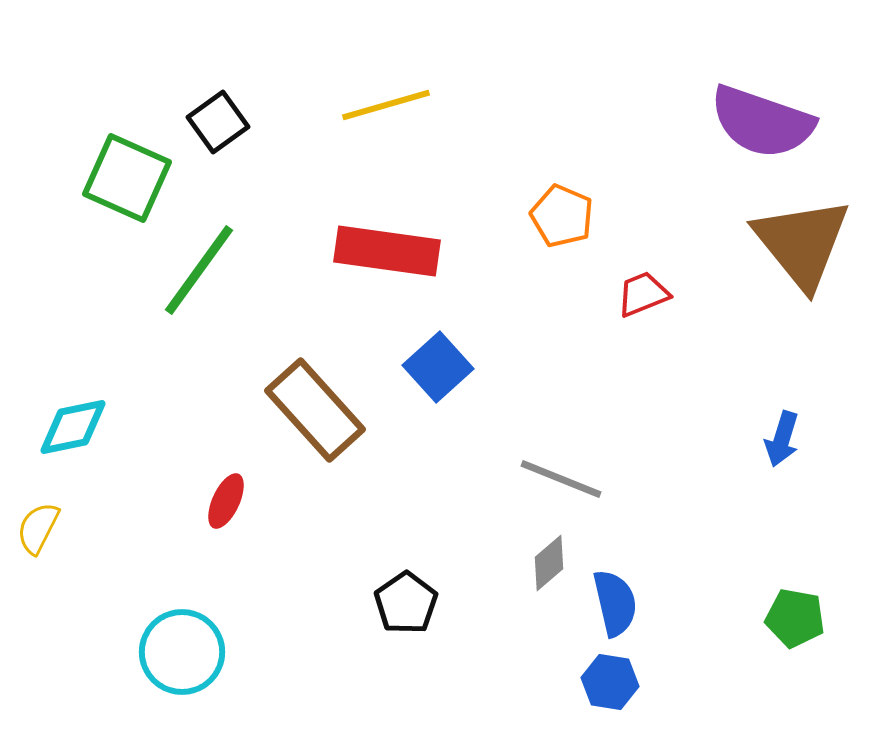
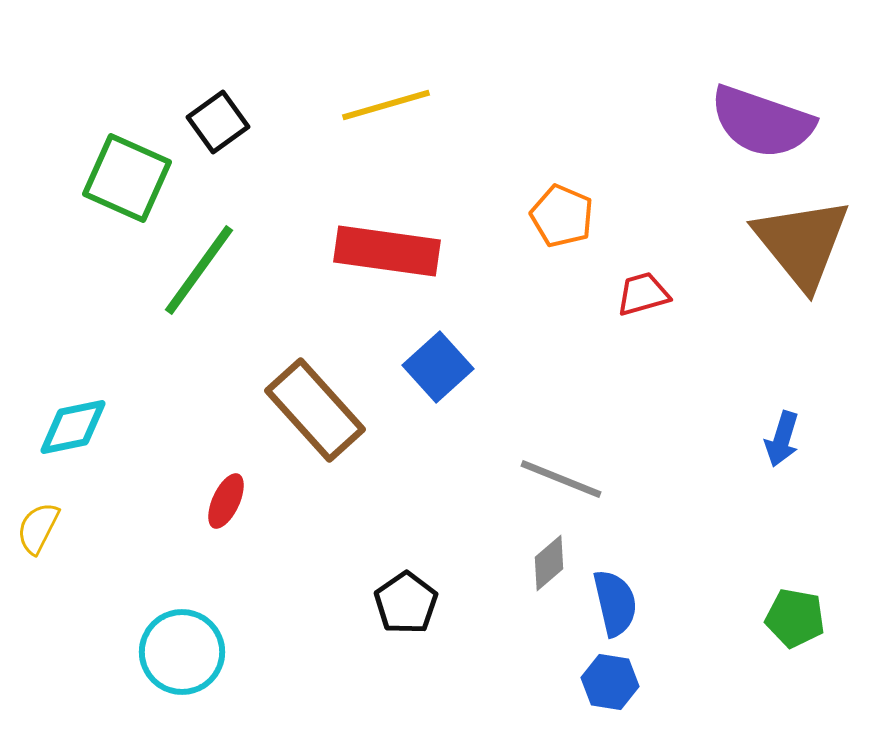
red trapezoid: rotated 6 degrees clockwise
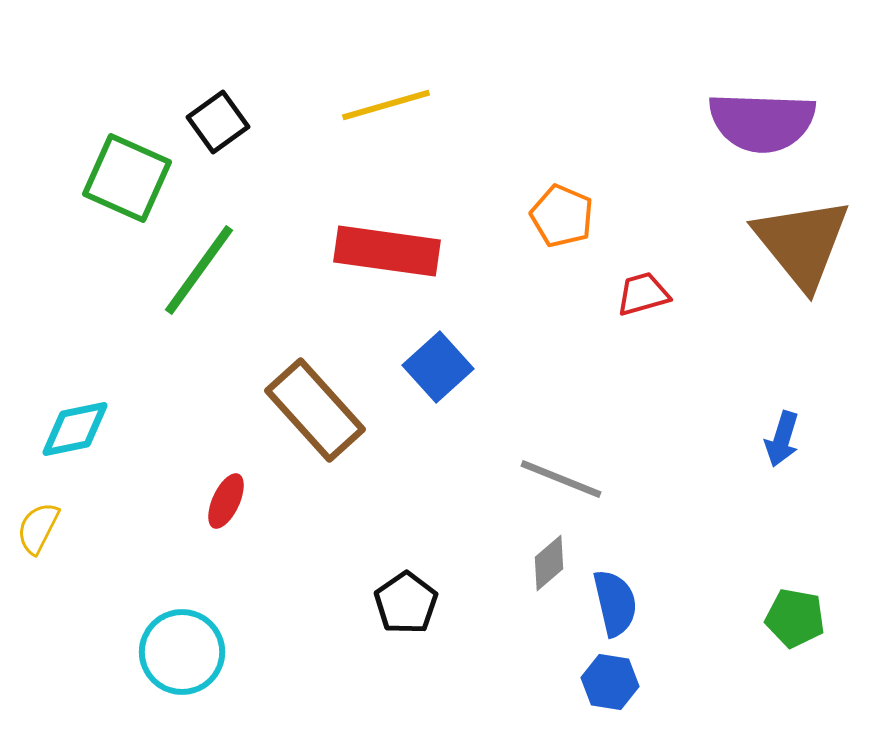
purple semicircle: rotated 17 degrees counterclockwise
cyan diamond: moved 2 px right, 2 px down
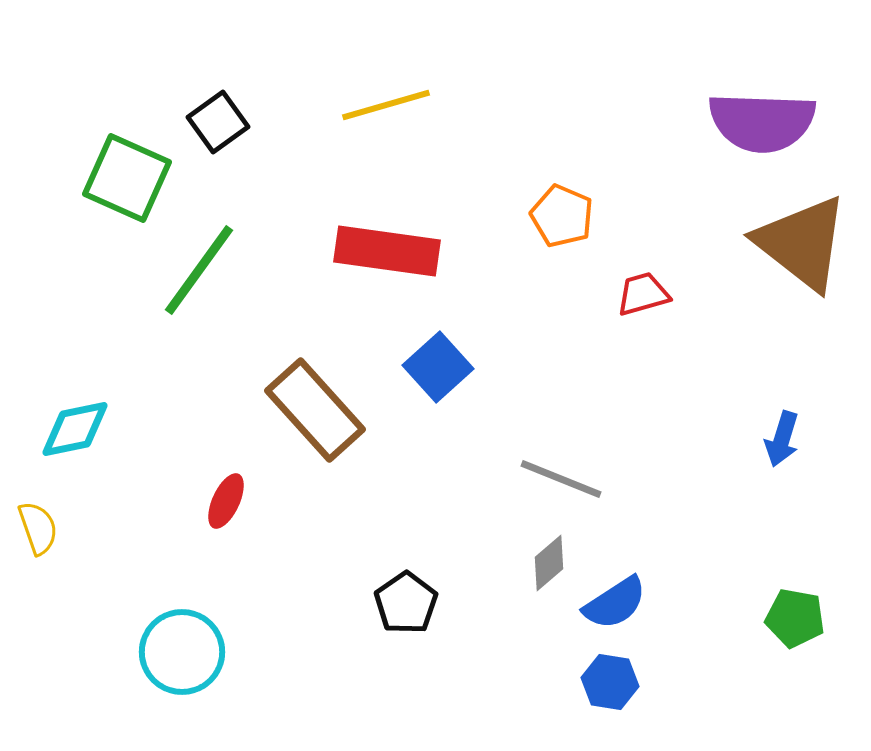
brown triangle: rotated 13 degrees counterclockwise
yellow semicircle: rotated 134 degrees clockwise
blue semicircle: rotated 70 degrees clockwise
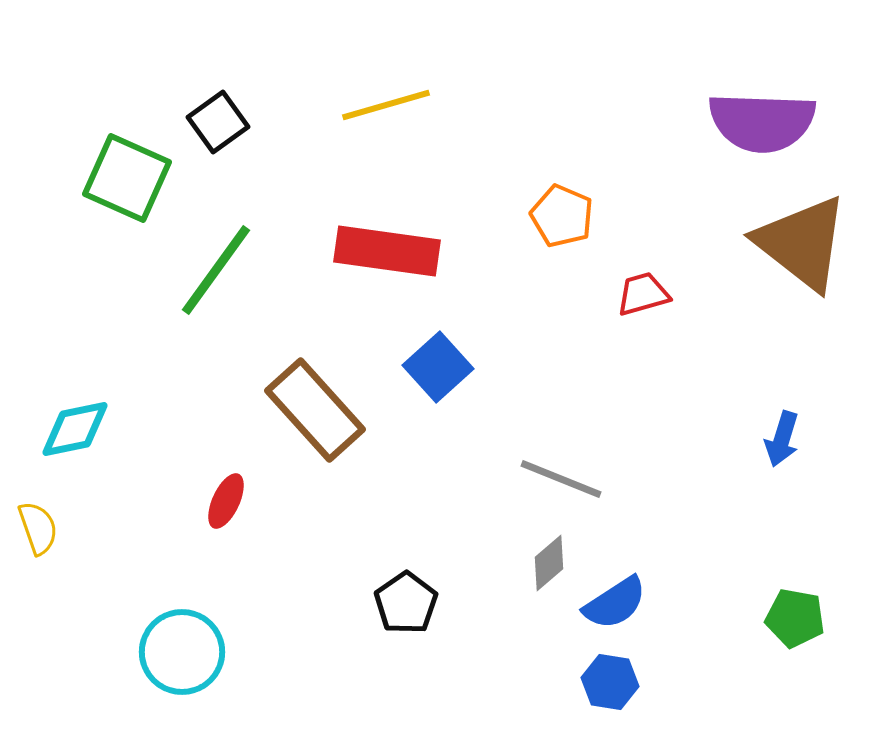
green line: moved 17 px right
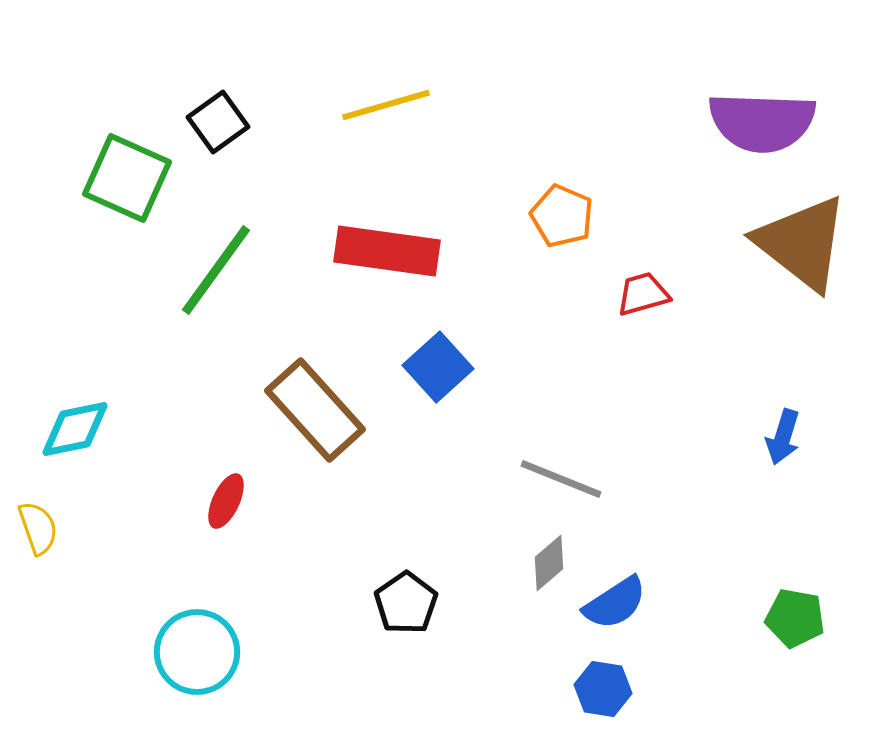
blue arrow: moved 1 px right, 2 px up
cyan circle: moved 15 px right
blue hexagon: moved 7 px left, 7 px down
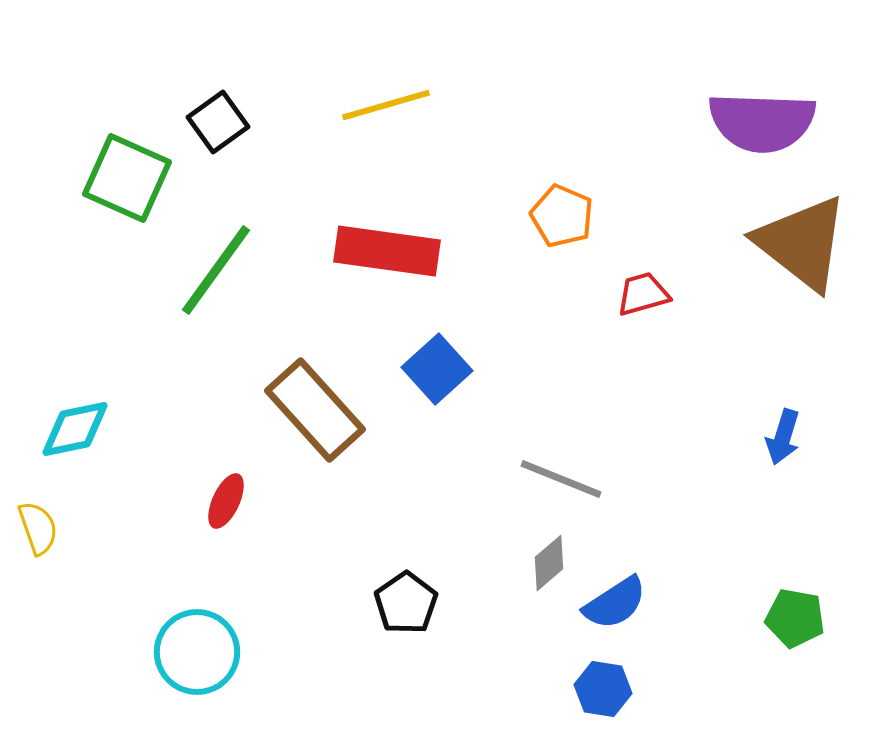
blue square: moved 1 px left, 2 px down
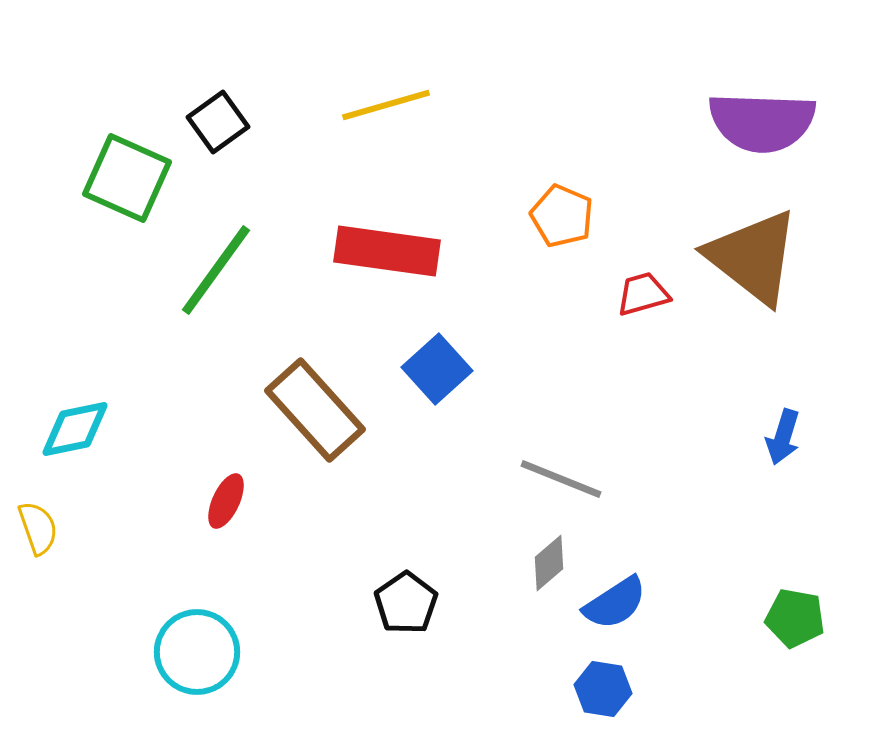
brown triangle: moved 49 px left, 14 px down
